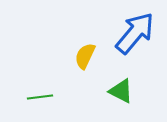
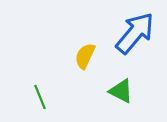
green line: rotated 75 degrees clockwise
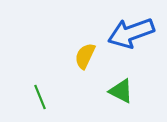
blue arrow: moved 4 px left; rotated 150 degrees counterclockwise
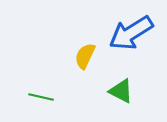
blue arrow: rotated 12 degrees counterclockwise
green line: moved 1 px right; rotated 55 degrees counterclockwise
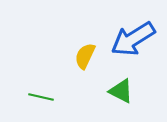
blue arrow: moved 2 px right, 6 px down
